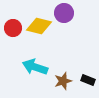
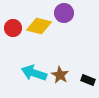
cyan arrow: moved 1 px left, 6 px down
brown star: moved 3 px left, 6 px up; rotated 24 degrees counterclockwise
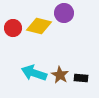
black rectangle: moved 7 px left, 2 px up; rotated 16 degrees counterclockwise
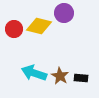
red circle: moved 1 px right, 1 px down
brown star: moved 1 px down
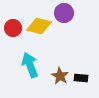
red circle: moved 1 px left, 1 px up
cyan arrow: moved 4 px left, 8 px up; rotated 50 degrees clockwise
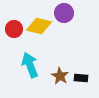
red circle: moved 1 px right, 1 px down
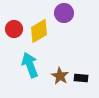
yellow diamond: moved 5 px down; rotated 45 degrees counterclockwise
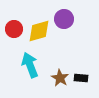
purple circle: moved 6 px down
yellow diamond: rotated 15 degrees clockwise
brown star: moved 2 px down
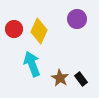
purple circle: moved 13 px right
yellow diamond: rotated 50 degrees counterclockwise
cyan arrow: moved 2 px right, 1 px up
black rectangle: moved 1 px down; rotated 48 degrees clockwise
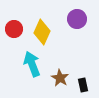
yellow diamond: moved 3 px right, 1 px down
black rectangle: moved 2 px right, 6 px down; rotated 24 degrees clockwise
